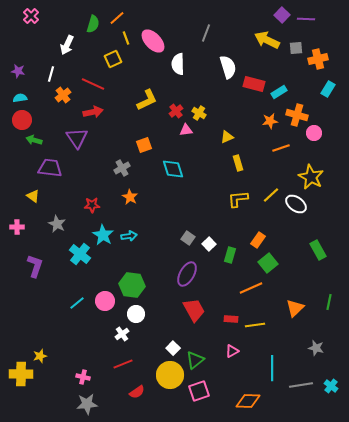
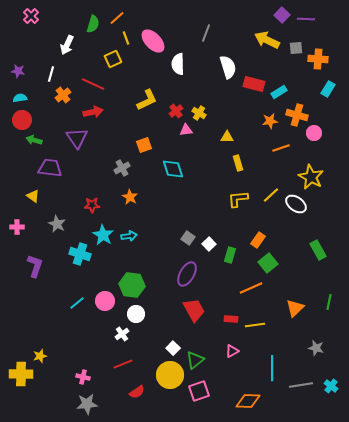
orange cross at (318, 59): rotated 18 degrees clockwise
yellow triangle at (227, 137): rotated 24 degrees clockwise
cyan cross at (80, 254): rotated 20 degrees counterclockwise
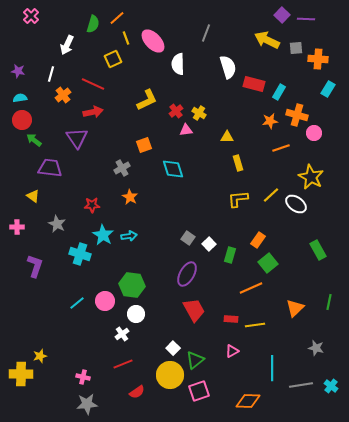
cyan rectangle at (279, 92): rotated 28 degrees counterclockwise
green arrow at (34, 140): rotated 21 degrees clockwise
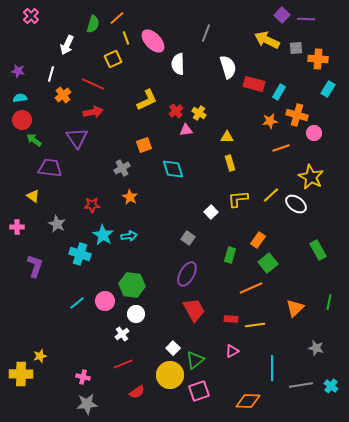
yellow rectangle at (238, 163): moved 8 px left
white square at (209, 244): moved 2 px right, 32 px up
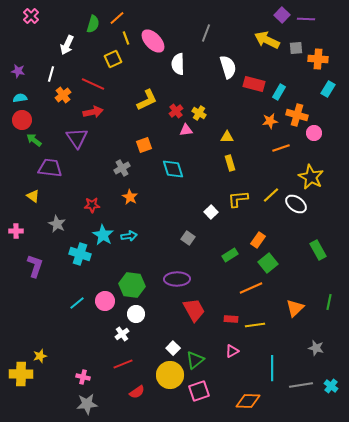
pink cross at (17, 227): moved 1 px left, 4 px down
green rectangle at (230, 255): rotated 42 degrees clockwise
purple ellipse at (187, 274): moved 10 px left, 5 px down; rotated 60 degrees clockwise
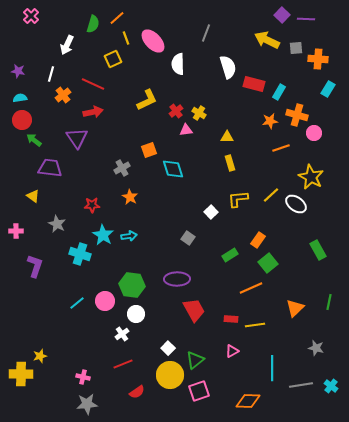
orange square at (144, 145): moved 5 px right, 5 px down
white square at (173, 348): moved 5 px left
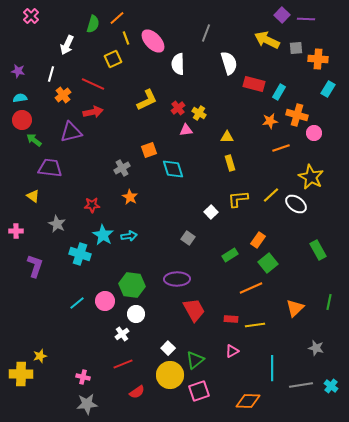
white semicircle at (228, 67): moved 1 px right, 4 px up
red cross at (176, 111): moved 2 px right, 3 px up
purple triangle at (77, 138): moved 6 px left, 6 px up; rotated 50 degrees clockwise
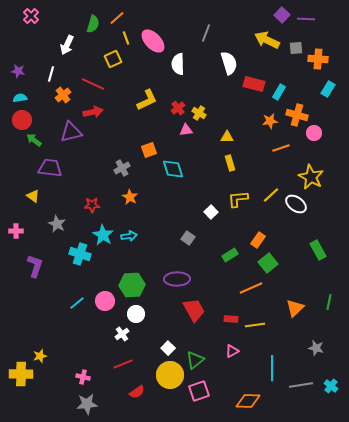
green hexagon at (132, 285): rotated 10 degrees counterclockwise
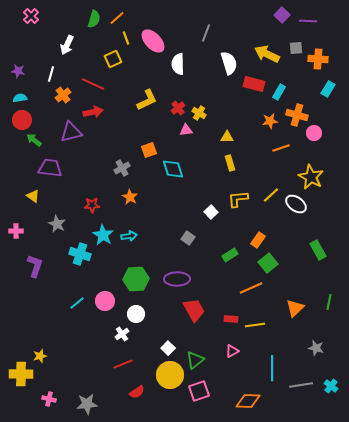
purple line at (306, 19): moved 2 px right, 2 px down
green semicircle at (93, 24): moved 1 px right, 5 px up
yellow arrow at (267, 40): moved 14 px down
green hexagon at (132, 285): moved 4 px right, 6 px up
pink cross at (83, 377): moved 34 px left, 22 px down
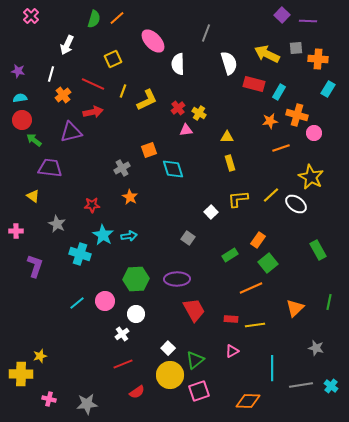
yellow line at (126, 38): moved 3 px left, 53 px down; rotated 40 degrees clockwise
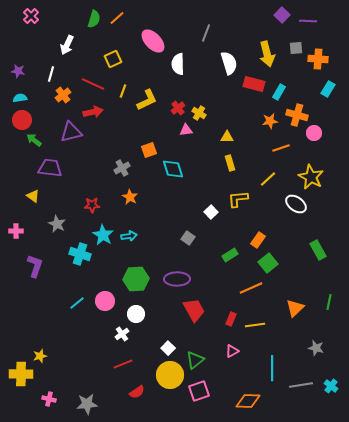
yellow arrow at (267, 54): rotated 130 degrees counterclockwise
yellow line at (271, 195): moved 3 px left, 16 px up
red rectangle at (231, 319): rotated 72 degrees counterclockwise
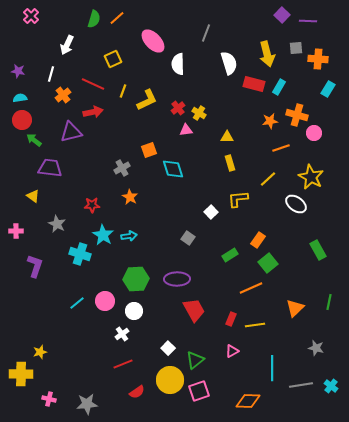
cyan rectangle at (279, 92): moved 5 px up
white circle at (136, 314): moved 2 px left, 3 px up
yellow star at (40, 356): moved 4 px up
yellow circle at (170, 375): moved 5 px down
